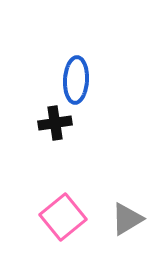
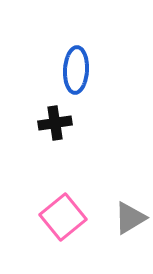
blue ellipse: moved 10 px up
gray triangle: moved 3 px right, 1 px up
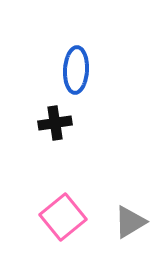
gray triangle: moved 4 px down
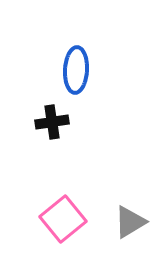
black cross: moved 3 px left, 1 px up
pink square: moved 2 px down
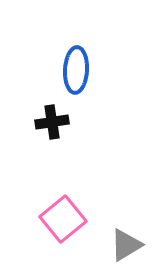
gray triangle: moved 4 px left, 23 px down
